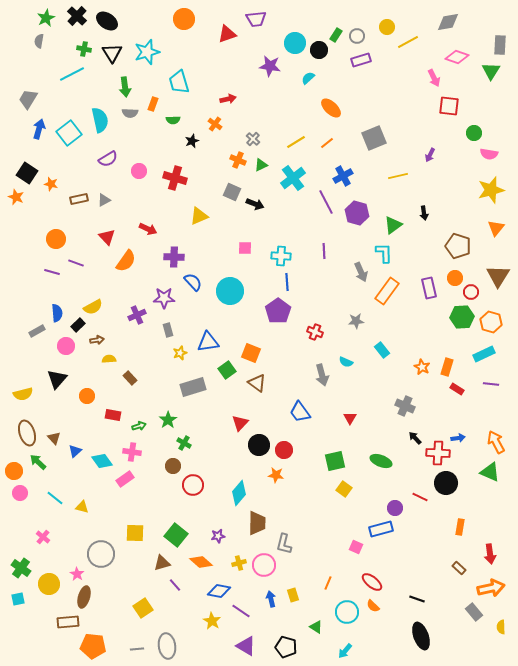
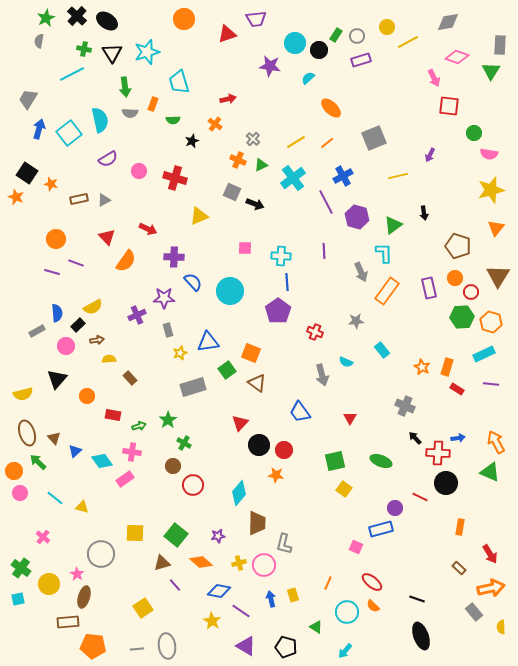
purple hexagon at (357, 213): moved 4 px down
red arrow at (490, 554): rotated 24 degrees counterclockwise
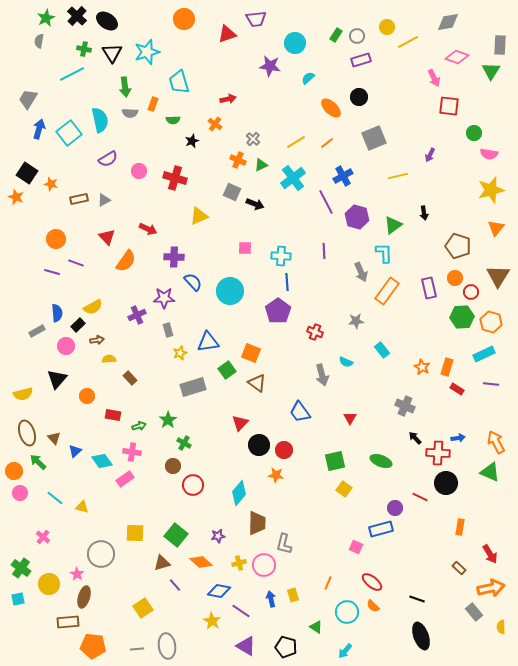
black circle at (319, 50): moved 40 px right, 47 px down
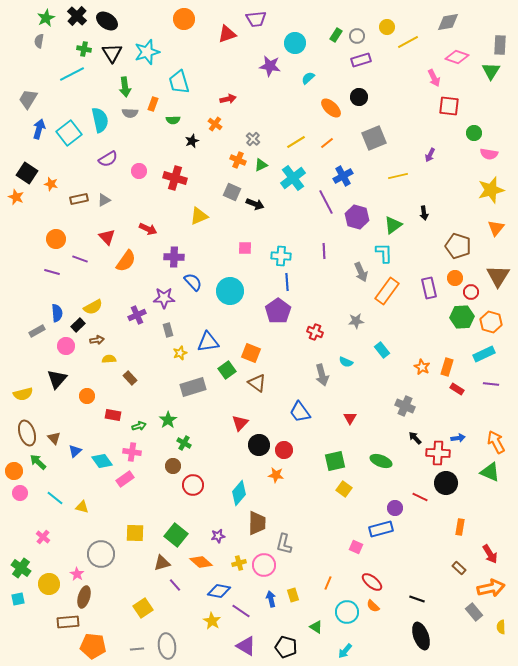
purple line at (76, 263): moved 4 px right, 4 px up
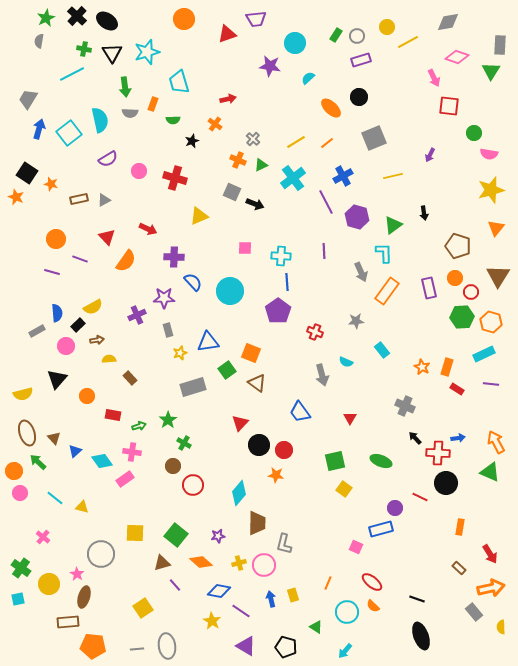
yellow line at (398, 176): moved 5 px left
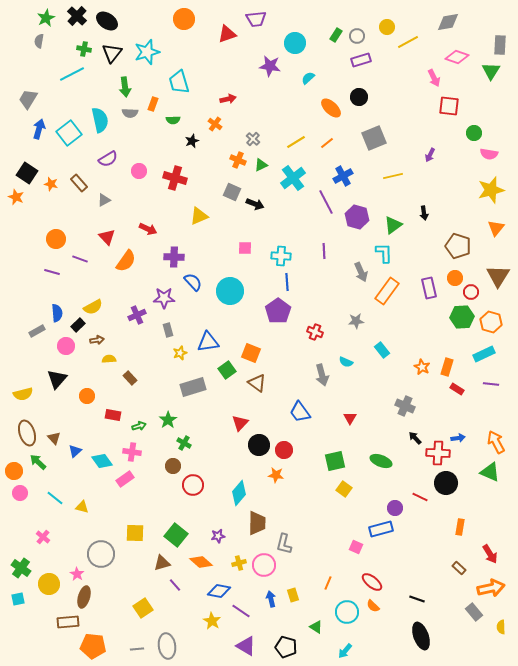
black triangle at (112, 53): rotated 10 degrees clockwise
brown rectangle at (79, 199): moved 16 px up; rotated 60 degrees clockwise
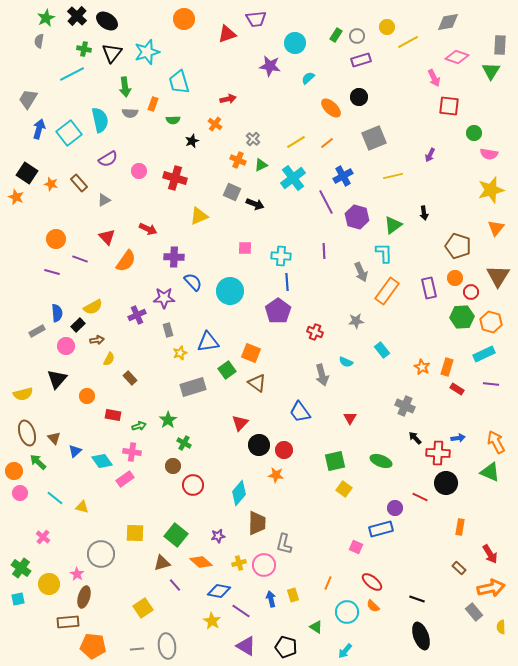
yellow semicircle at (109, 359): rotated 120 degrees clockwise
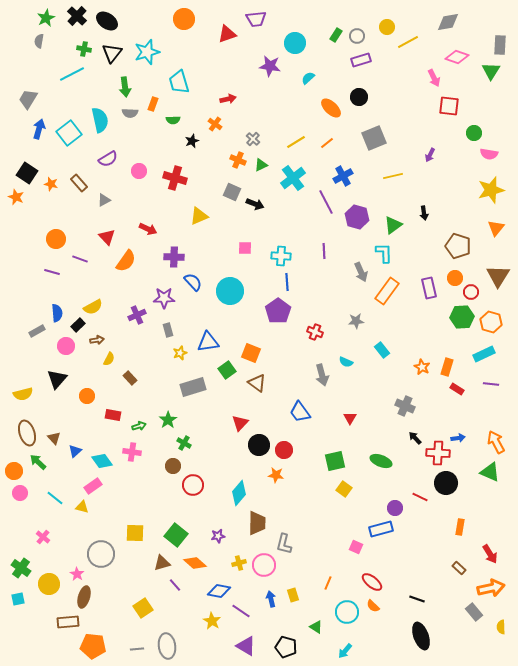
pink rectangle at (125, 479): moved 32 px left, 7 px down
orange diamond at (201, 562): moved 6 px left, 1 px down
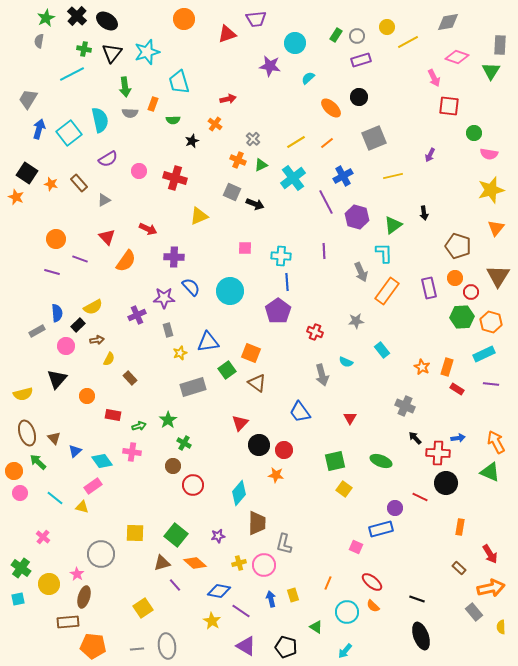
blue semicircle at (193, 282): moved 2 px left, 5 px down
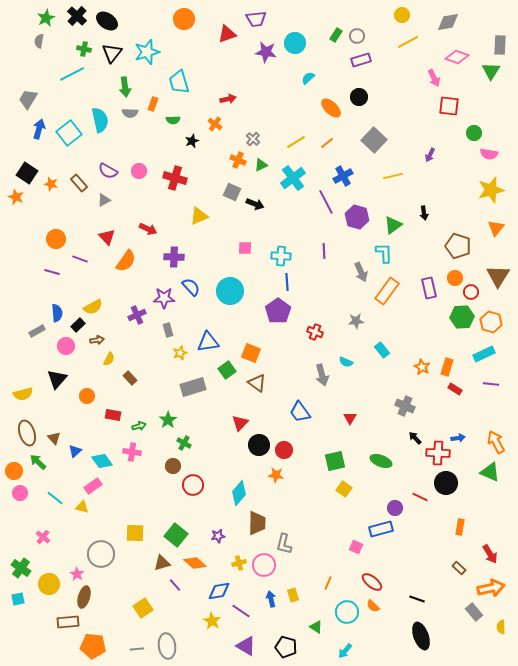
yellow circle at (387, 27): moved 15 px right, 12 px up
purple star at (270, 66): moved 4 px left, 14 px up
gray square at (374, 138): moved 2 px down; rotated 25 degrees counterclockwise
purple semicircle at (108, 159): moved 12 px down; rotated 60 degrees clockwise
red rectangle at (457, 389): moved 2 px left
blue diamond at (219, 591): rotated 20 degrees counterclockwise
